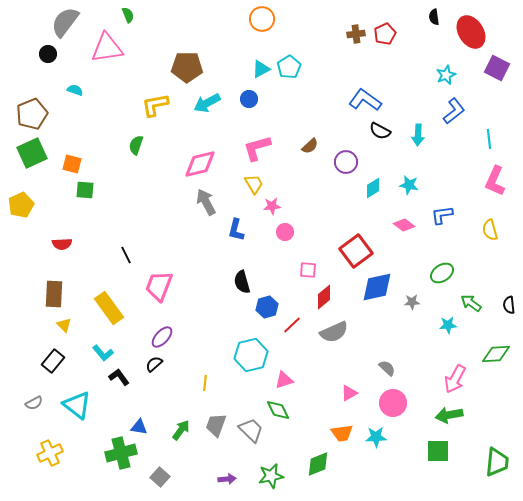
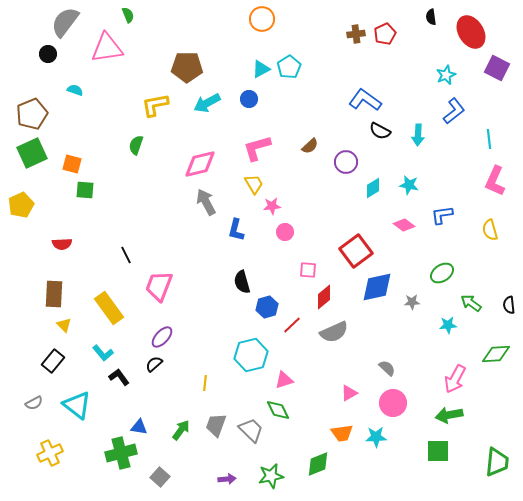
black semicircle at (434, 17): moved 3 px left
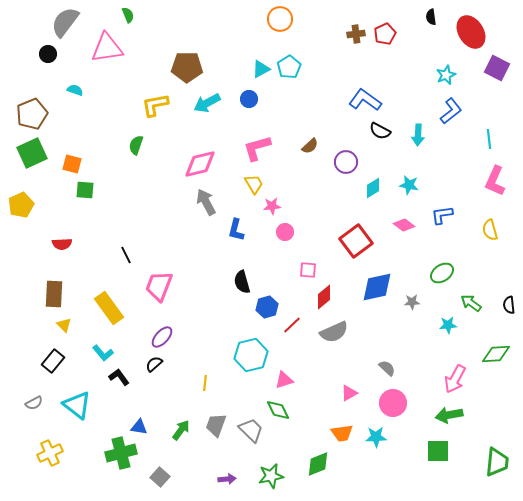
orange circle at (262, 19): moved 18 px right
blue L-shape at (454, 111): moved 3 px left
red square at (356, 251): moved 10 px up
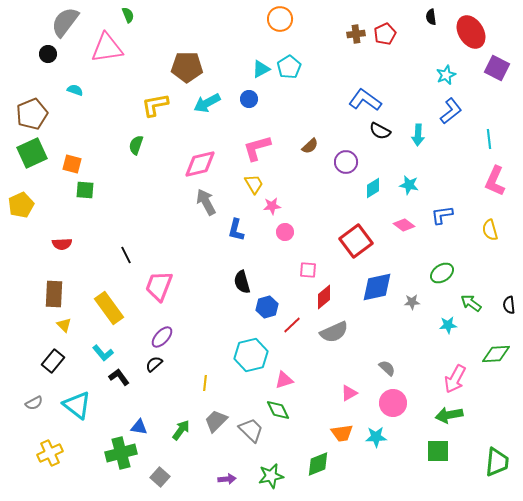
gray trapezoid at (216, 425): moved 4 px up; rotated 25 degrees clockwise
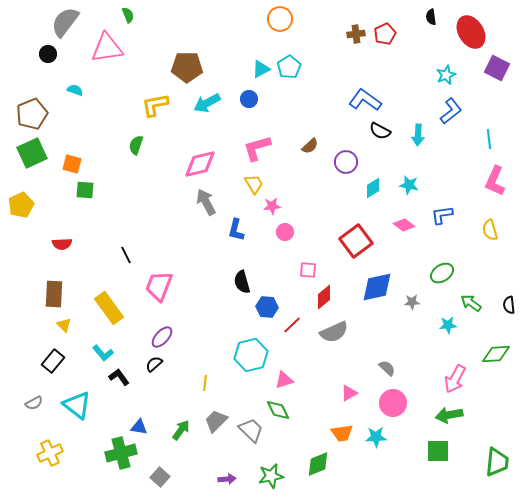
blue hexagon at (267, 307): rotated 20 degrees clockwise
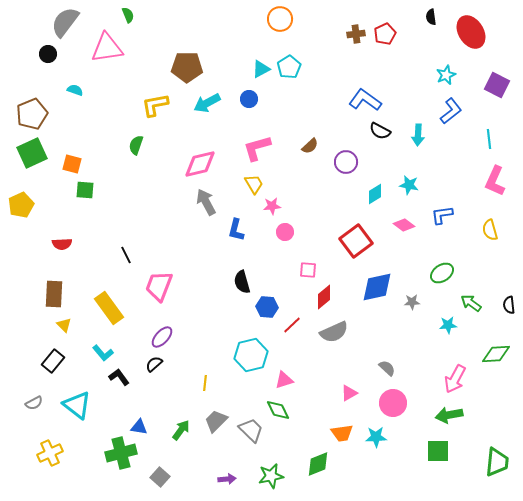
purple square at (497, 68): moved 17 px down
cyan diamond at (373, 188): moved 2 px right, 6 px down
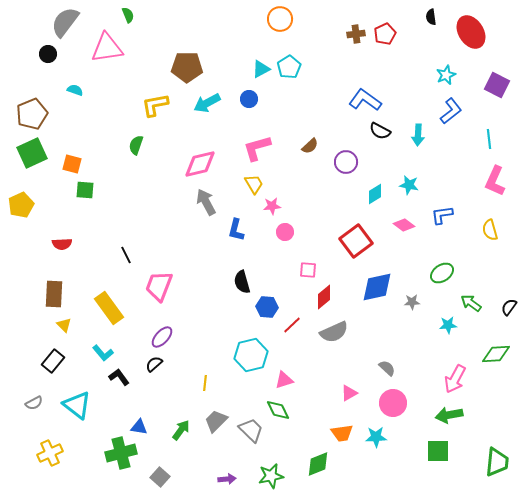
black semicircle at (509, 305): moved 2 px down; rotated 42 degrees clockwise
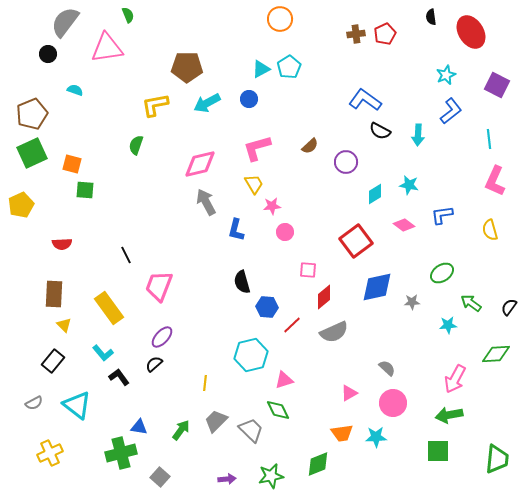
green trapezoid at (497, 462): moved 3 px up
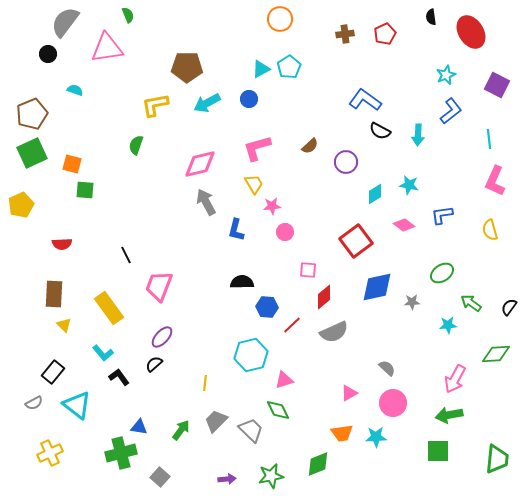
brown cross at (356, 34): moved 11 px left
black semicircle at (242, 282): rotated 105 degrees clockwise
black rectangle at (53, 361): moved 11 px down
